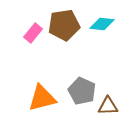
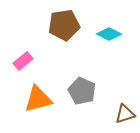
cyan diamond: moved 7 px right, 10 px down; rotated 20 degrees clockwise
pink rectangle: moved 10 px left, 28 px down; rotated 12 degrees clockwise
orange triangle: moved 4 px left, 1 px down
brown triangle: moved 17 px right, 8 px down; rotated 15 degrees counterclockwise
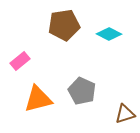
pink rectangle: moved 3 px left
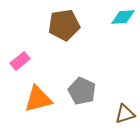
cyan diamond: moved 14 px right, 17 px up; rotated 30 degrees counterclockwise
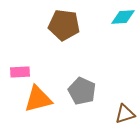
brown pentagon: rotated 16 degrees clockwise
pink rectangle: moved 11 px down; rotated 36 degrees clockwise
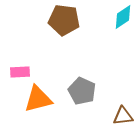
cyan diamond: rotated 30 degrees counterclockwise
brown pentagon: moved 5 px up
brown triangle: moved 2 px left, 2 px down; rotated 10 degrees clockwise
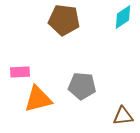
gray pentagon: moved 5 px up; rotated 20 degrees counterclockwise
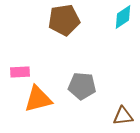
brown pentagon: rotated 16 degrees counterclockwise
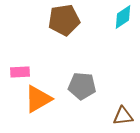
orange triangle: rotated 16 degrees counterclockwise
